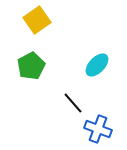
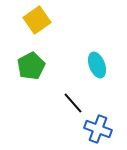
cyan ellipse: rotated 65 degrees counterclockwise
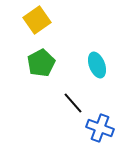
green pentagon: moved 10 px right, 3 px up
blue cross: moved 2 px right, 1 px up
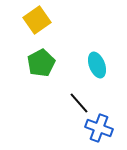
black line: moved 6 px right
blue cross: moved 1 px left
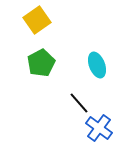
blue cross: rotated 16 degrees clockwise
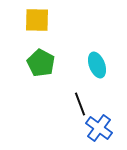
yellow square: rotated 36 degrees clockwise
green pentagon: rotated 16 degrees counterclockwise
black line: moved 1 px right, 1 px down; rotated 20 degrees clockwise
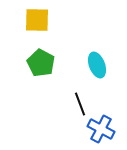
blue cross: moved 2 px right, 1 px down; rotated 8 degrees counterclockwise
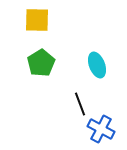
green pentagon: rotated 12 degrees clockwise
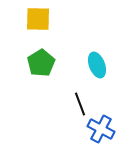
yellow square: moved 1 px right, 1 px up
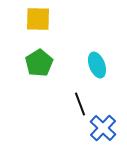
green pentagon: moved 2 px left
blue cross: moved 2 px right, 1 px up; rotated 16 degrees clockwise
